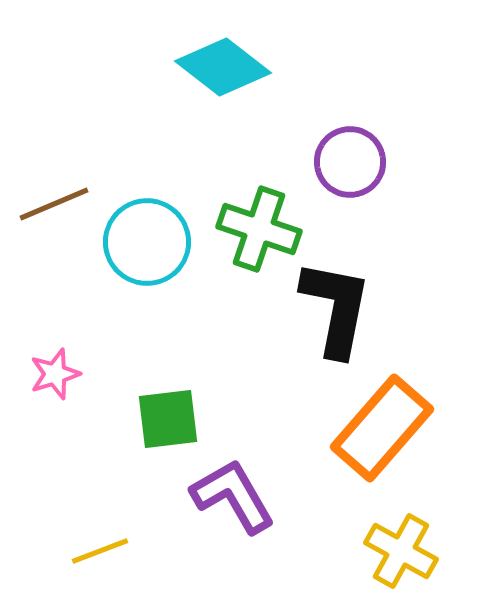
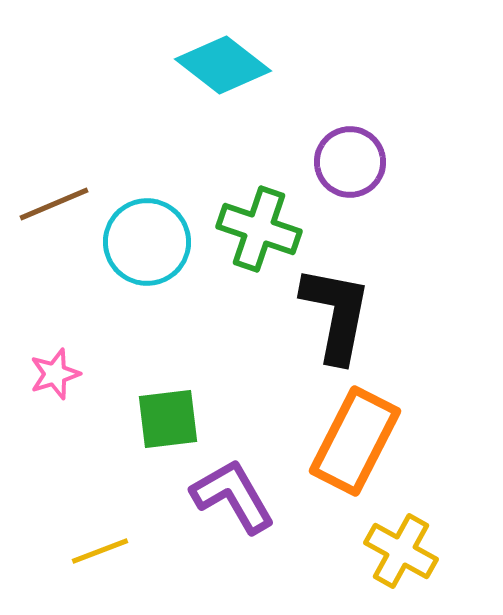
cyan diamond: moved 2 px up
black L-shape: moved 6 px down
orange rectangle: moved 27 px left, 13 px down; rotated 14 degrees counterclockwise
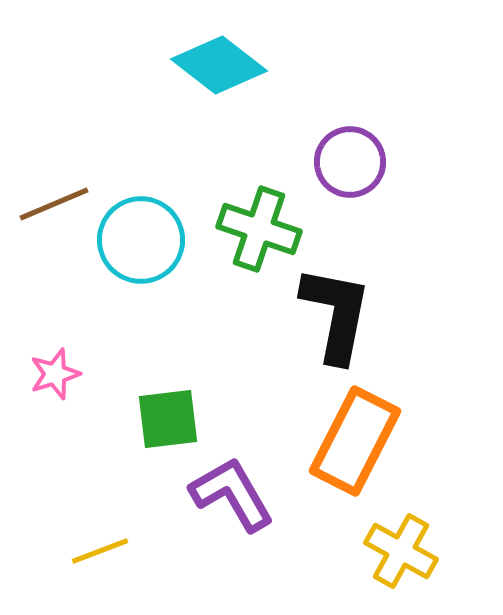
cyan diamond: moved 4 px left
cyan circle: moved 6 px left, 2 px up
purple L-shape: moved 1 px left, 2 px up
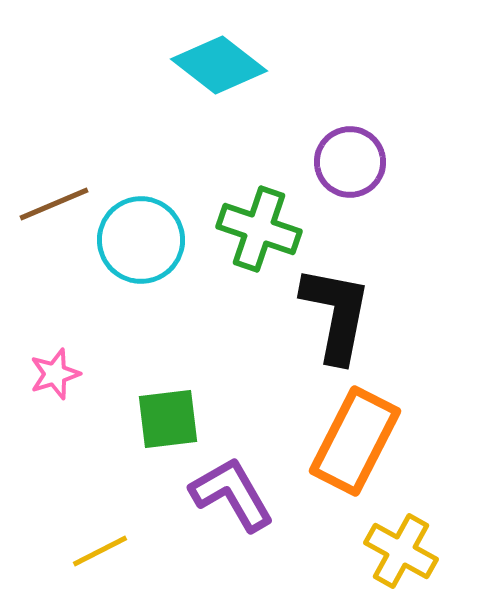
yellow line: rotated 6 degrees counterclockwise
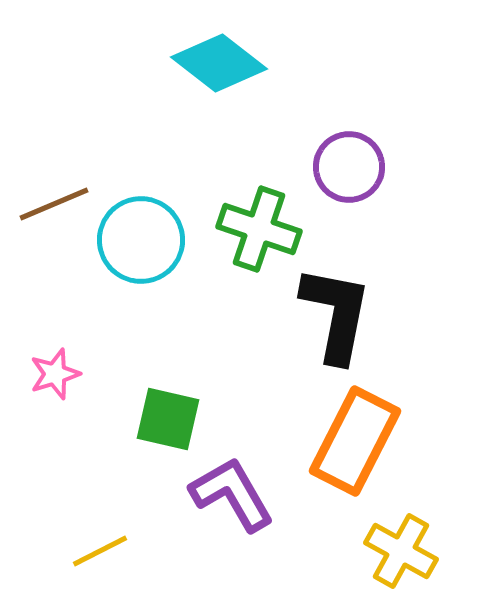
cyan diamond: moved 2 px up
purple circle: moved 1 px left, 5 px down
green square: rotated 20 degrees clockwise
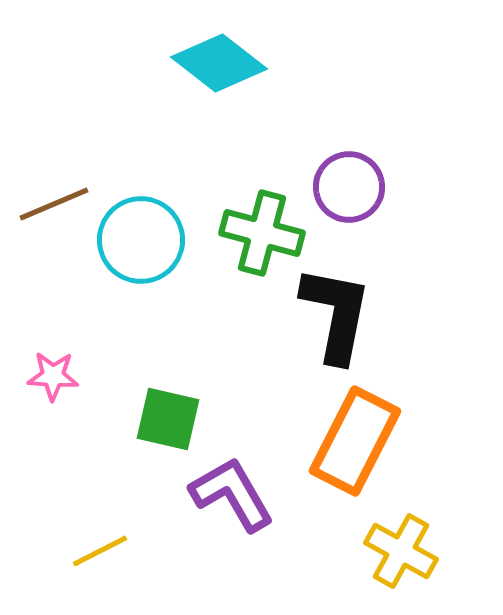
purple circle: moved 20 px down
green cross: moved 3 px right, 4 px down; rotated 4 degrees counterclockwise
pink star: moved 2 px left, 2 px down; rotated 21 degrees clockwise
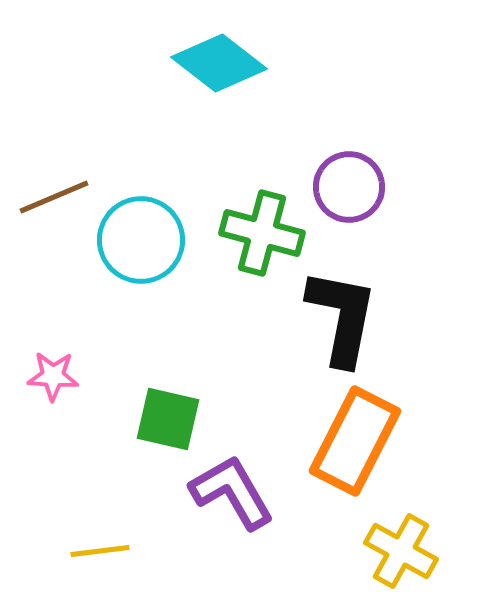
brown line: moved 7 px up
black L-shape: moved 6 px right, 3 px down
purple L-shape: moved 2 px up
yellow line: rotated 20 degrees clockwise
